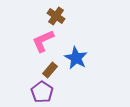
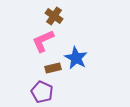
brown cross: moved 2 px left
brown rectangle: moved 3 px right, 2 px up; rotated 35 degrees clockwise
purple pentagon: rotated 10 degrees counterclockwise
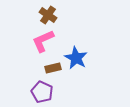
brown cross: moved 6 px left, 1 px up
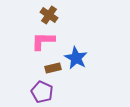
brown cross: moved 1 px right
pink L-shape: rotated 25 degrees clockwise
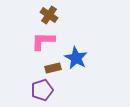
purple pentagon: moved 2 px up; rotated 30 degrees clockwise
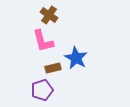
pink L-shape: rotated 105 degrees counterclockwise
